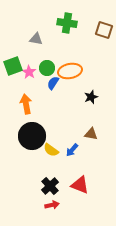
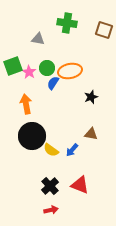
gray triangle: moved 2 px right
red arrow: moved 1 px left, 5 px down
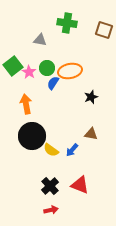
gray triangle: moved 2 px right, 1 px down
green square: rotated 18 degrees counterclockwise
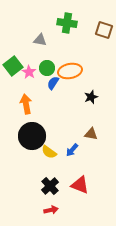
yellow semicircle: moved 2 px left, 2 px down
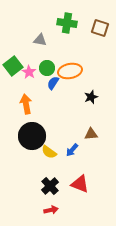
brown square: moved 4 px left, 2 px up
brown triangle: rotated 16 degrees counterclockwise
red triangle: moved 1 px up
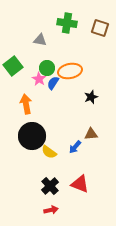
pink star: moved 10 px right, 7 px down
blue arrow: moved 3 px right, 3 px up
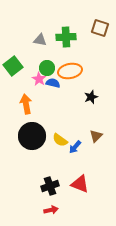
green cross: moved 1 px left, 14 px down; rotated 12 degrees counterclockwise
blue semicircle: rotated 72 degrees clockwise
brown triangle: moved 5 px right, 2 px down; rotated 40 degrees counterclockwise
yellow semicircle: moved 11 px right, 12 px up
black cross: rotated 24 degrees clockwise
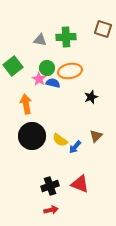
brown square: moved 3 px right, 1 px down
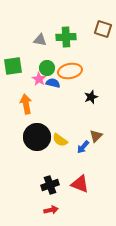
green square: rotated 30 degrees clockwise
black circle: moved 5 px right, 1 px down
blue arrow: moved 8 px right
black cross: moved 1 px up
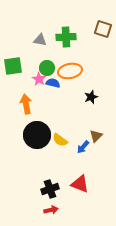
black circle: moved 2 px up
black cross: moved 4 px down
